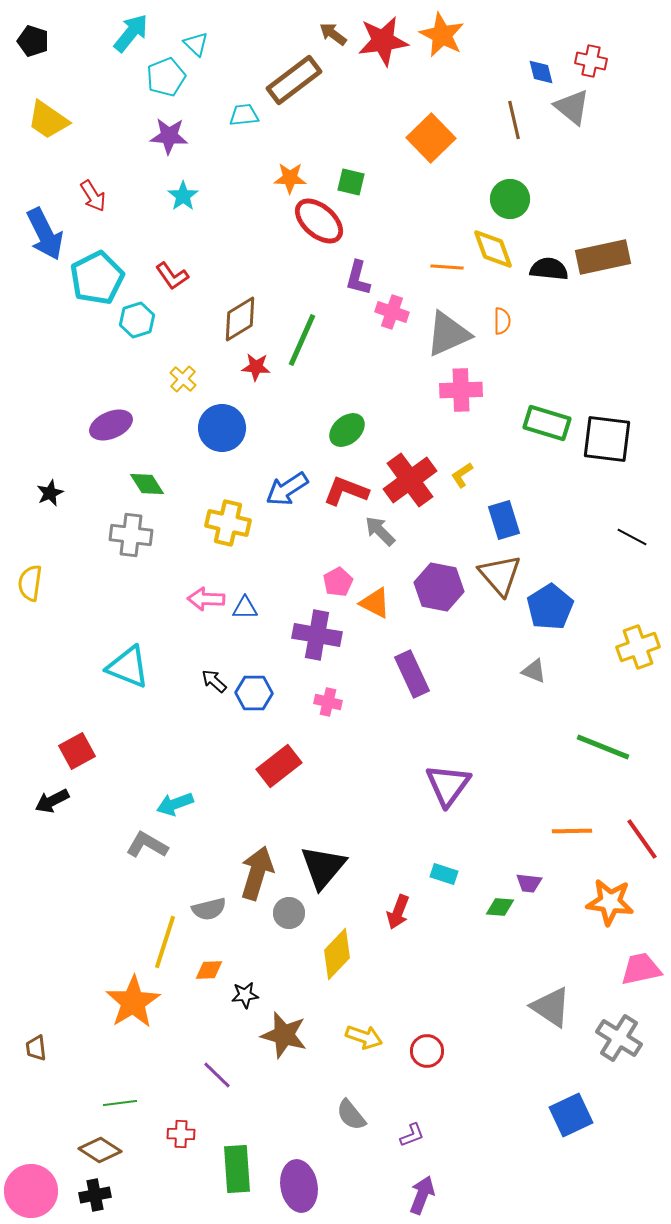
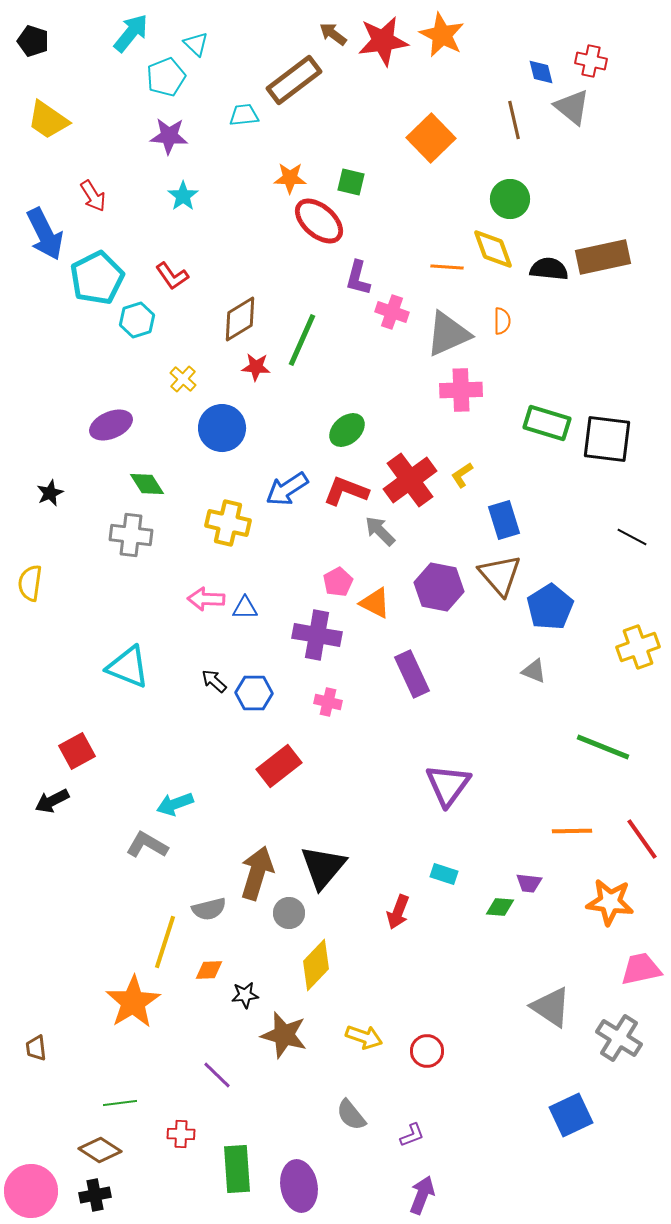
yellow diamond at (337, 954): moved 21 px left, 11 px down
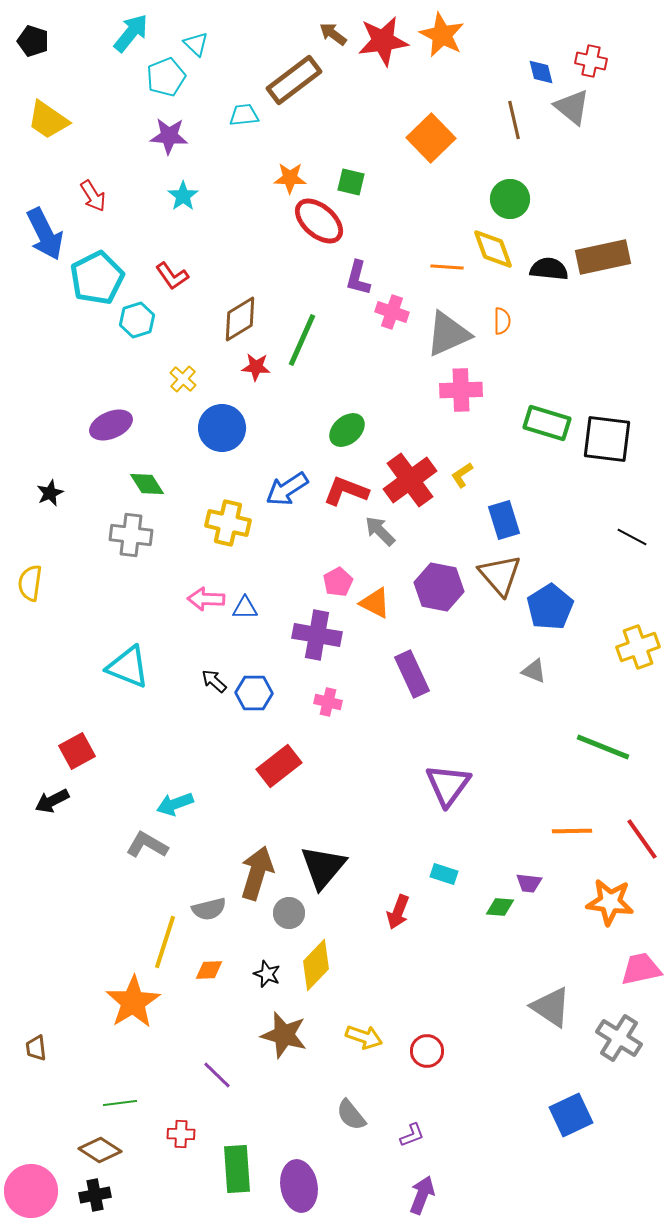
black star at (245, 995): moved 22 px right, 21 px up; rotated 28 degrees clockwise
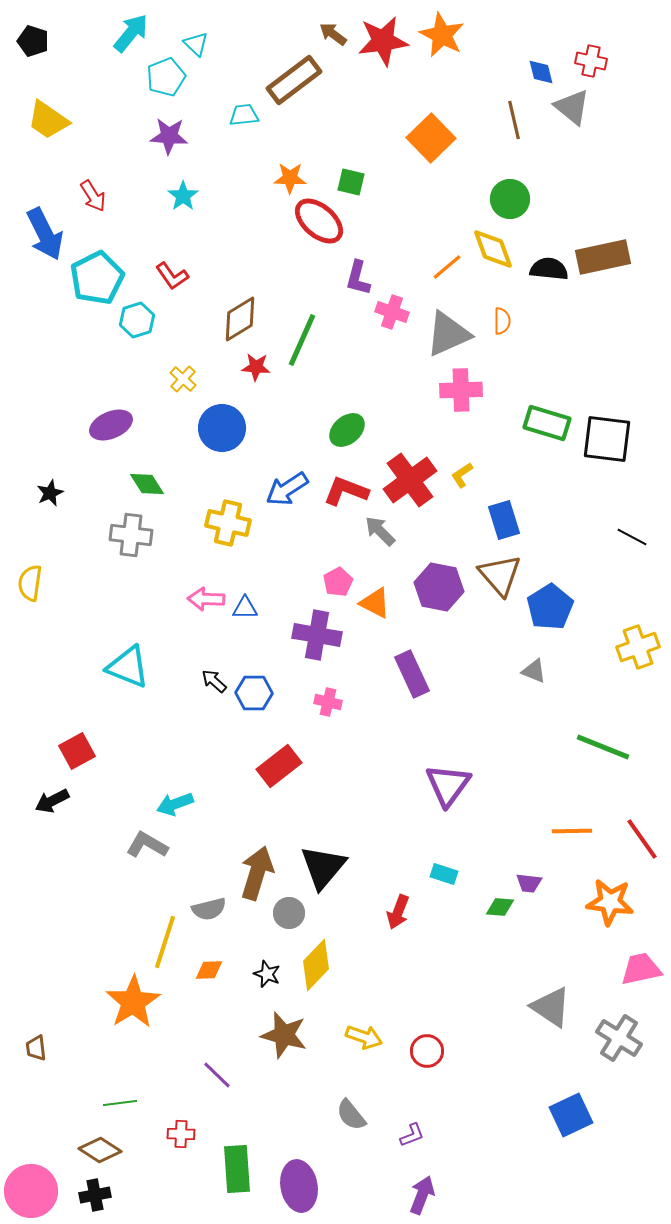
orange line at (447, 267): rotated 44 degrees counterclockwise
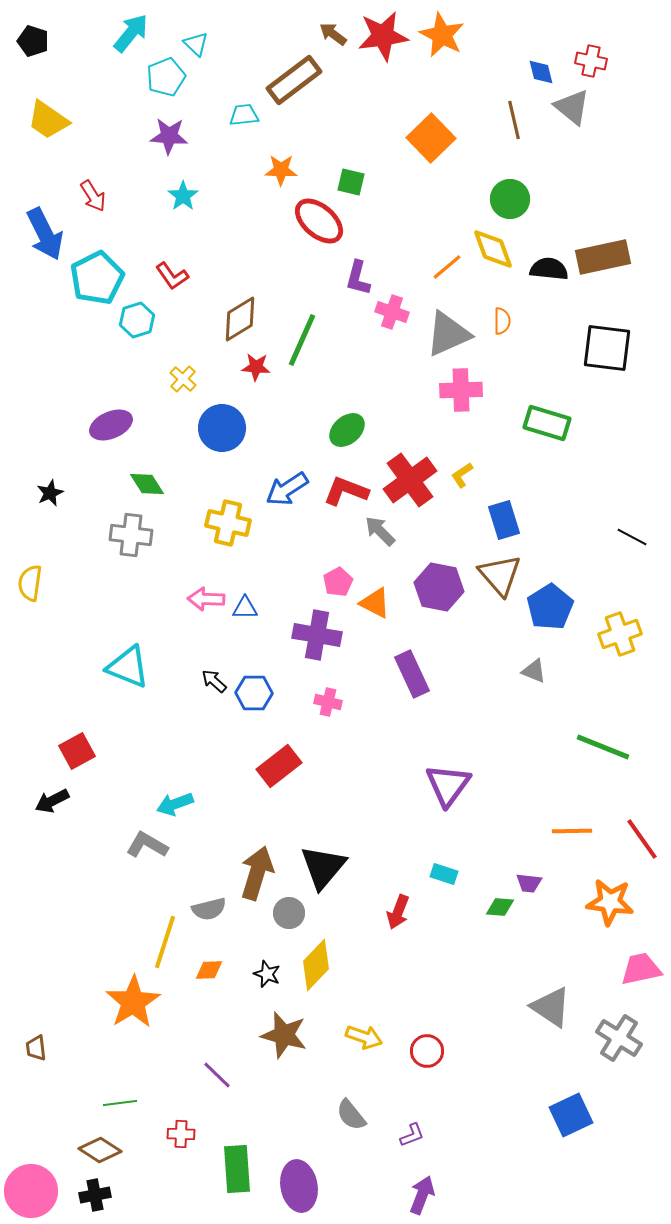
red star at (383, 41): moved 5 px up
orange star at (290, 178): moved 9 px left, 8 px up
black square at (607, 439): moved 91 px up
yellow cross at (638, 647): moved 18 px left, 13 px up
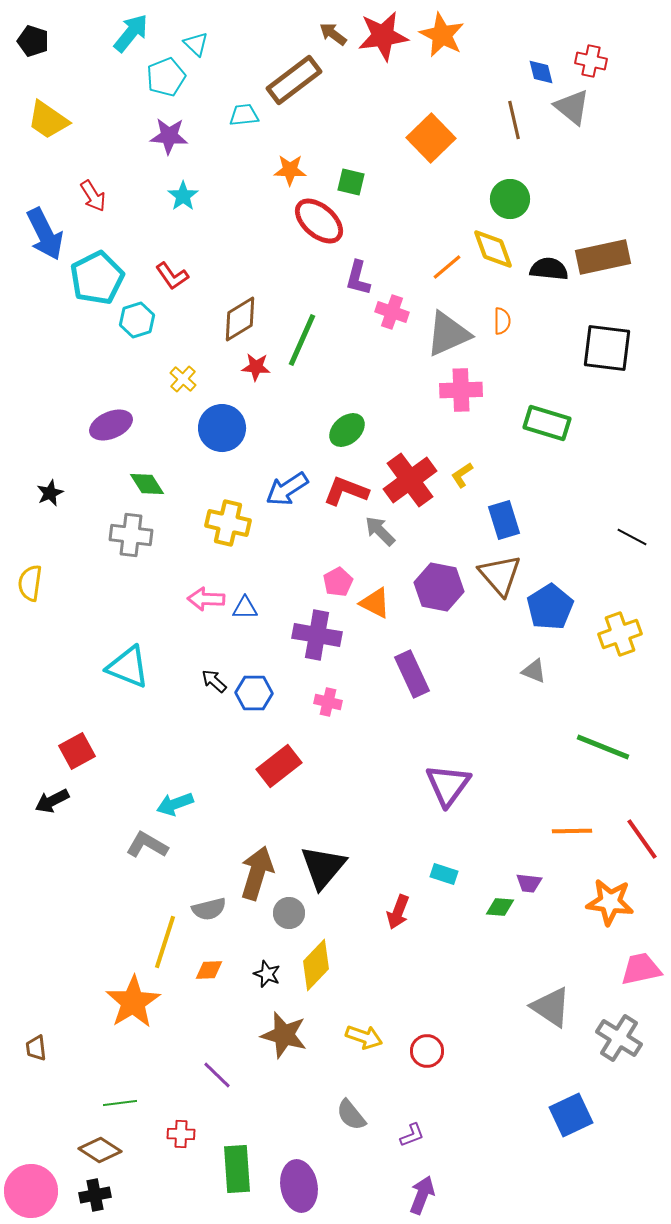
orange star at (281, 170): moved 9 px right
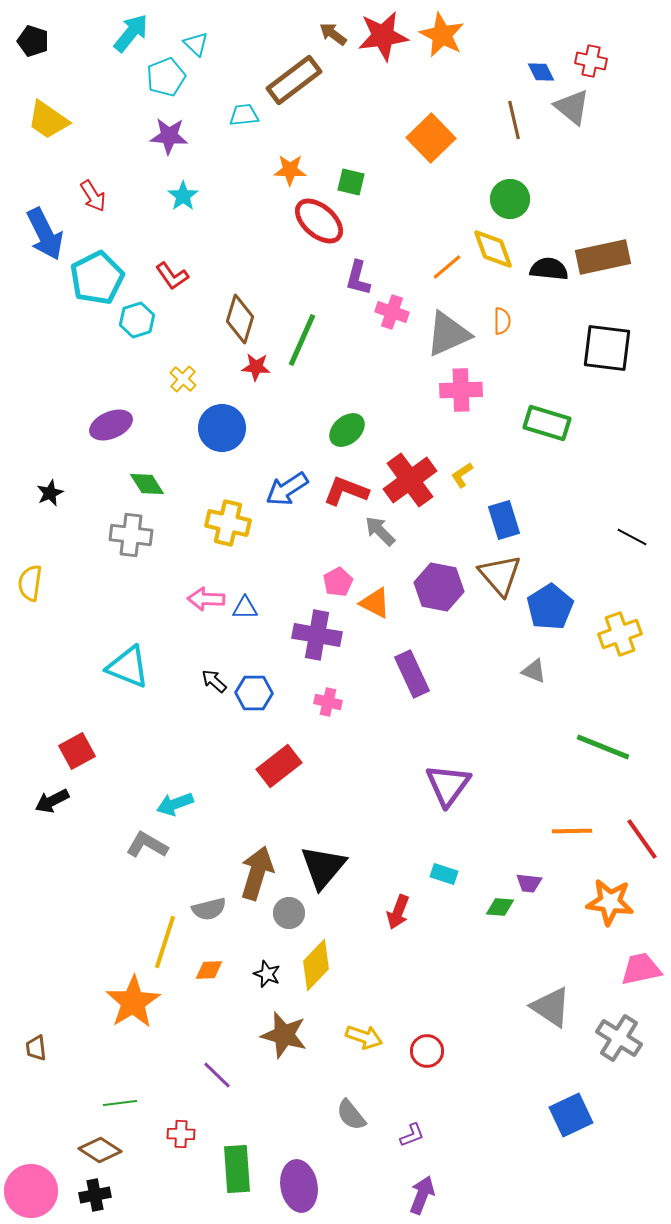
blue diamond at (541, 72): rotated 12 degrees counterclockwise
brown diamond at (240, 319): rotated 42 degrees counterclockwise
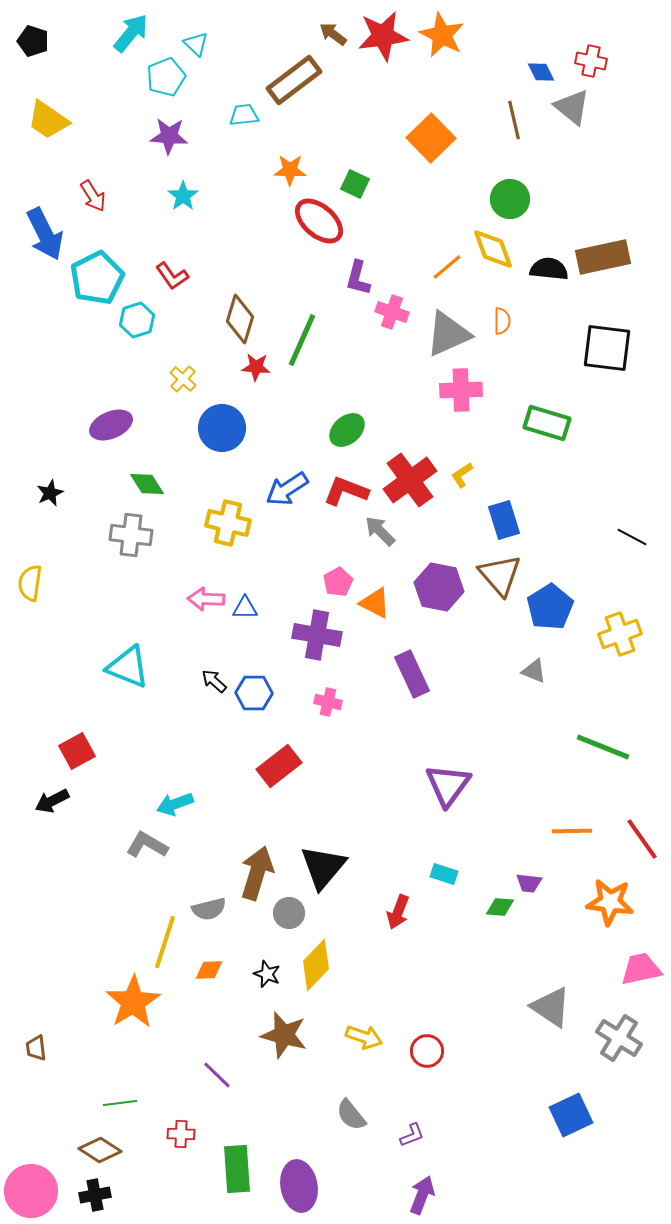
green square at (351, 182): moved 4 px right, 2 px down; rotated 12 degrees clockwise
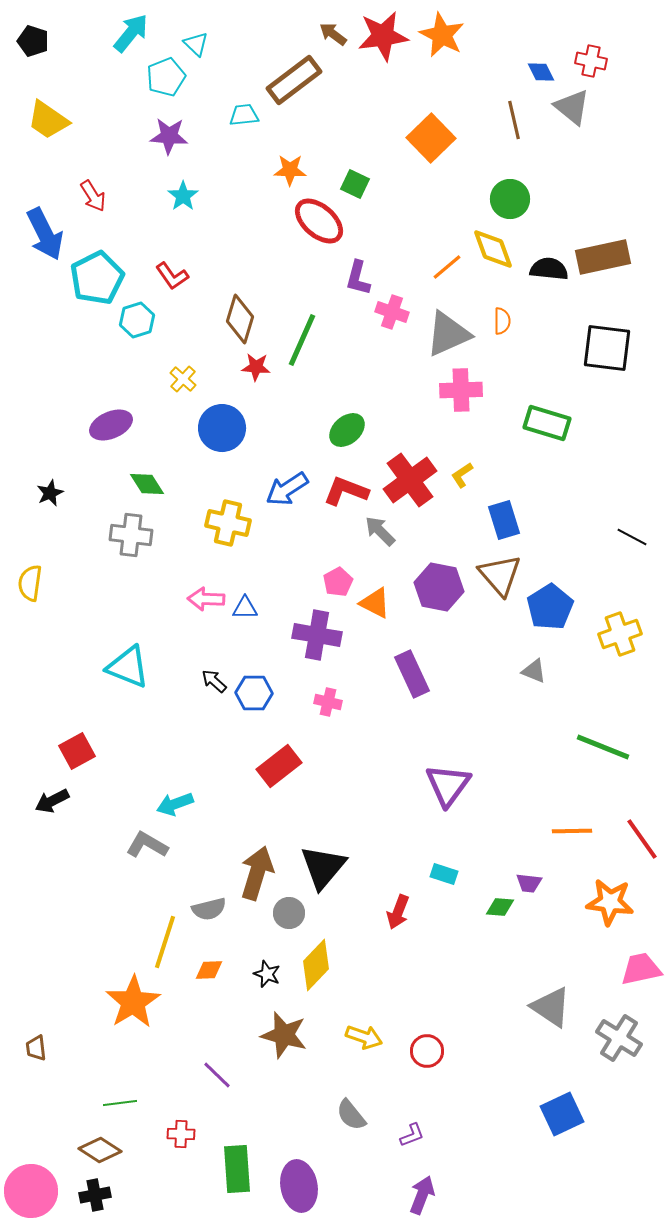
blue square at (571, 1115): moved 9 px left, 1 px up
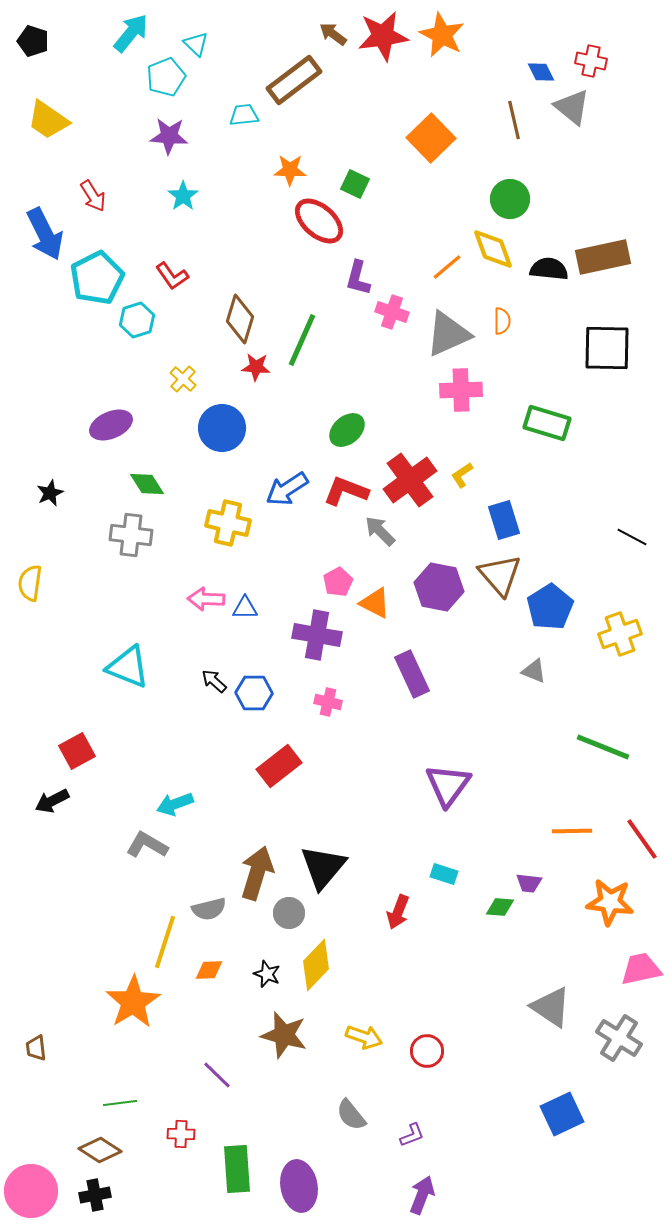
black square at (607, 348): rotated 6 degrees counterclockwise
